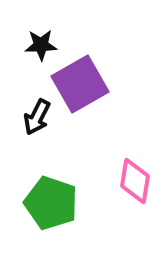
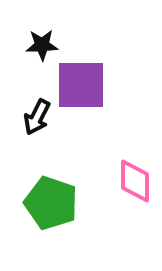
black star: moved 1 px right
purple square: moved 1 px right, 1 px down; rotated 30 degrees clockwise
pink diamond: rotated 9 degrees counterclockwise
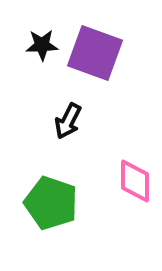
purple square: moved 14 px right, 32 px up; rotated 20 degrees clockwise
black arrow: moved 31 px right, 4 px down
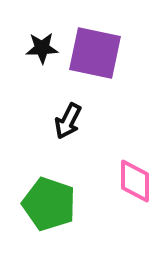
black star: moved 3 px down
purple square: rotated 8 degrees counterclockwise
green pentagon: moved 2 px left, 1 px down
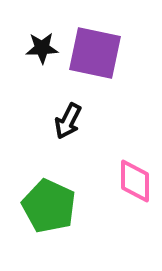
green pentagon: moved 2 px down; rotated 6 degrees clockwise
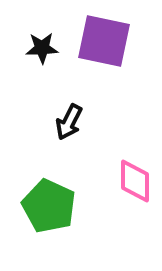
purple square: moved 9 px right, 12 px up
black arrow: moved 1 px right, 1 px down
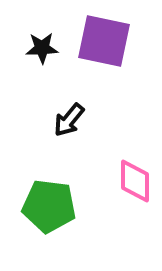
black arrow: moved 2 px up; rotated 12 degrees clockwise
green pentagon: rotated 18 degrees counterclockwise
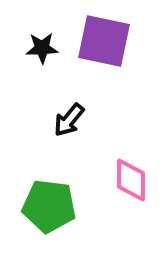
pink diamond: moved 4 px left, 1 px up
